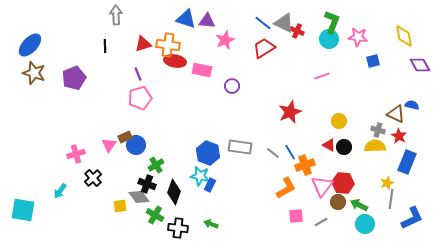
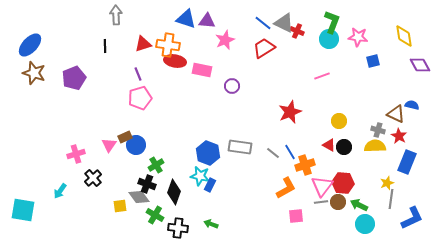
gray line at (321, 222): moved 20 px up; rotated 24 degrees clockwise
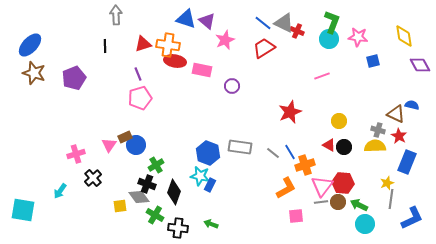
purple triangle at (207, 21): rotated 36 degrees clockwise
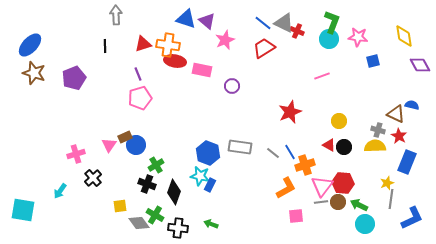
gray diamond at (139, 197): moved 26 px down
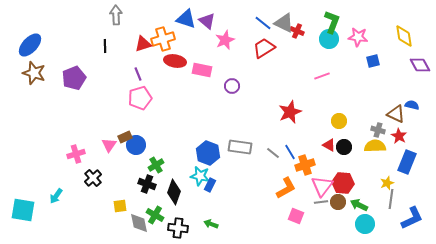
orange cross at (168, 45): moved 5 px left, 6 px up; rotated 25 degrees counterclockwise
cyan arrow at (60, 191): moved 4 px left, 5 px down
pink square at (296, 216): rotated 28 degrees clockwise
gray diamond at (139, 223): rotated 25 degrees clockwise
